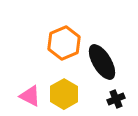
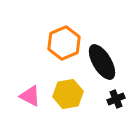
yellow hexagon: moved 4 px right; rotated 20 degrees clockwise
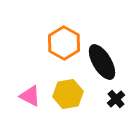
orange hexagon: rotated 8 degrees counterclockwise
black cross: rotated 18 degrees counterclockwise
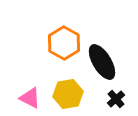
pink triangle: moved 2 px down
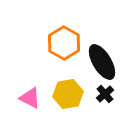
black cross: moved 11 px left, 5 px up
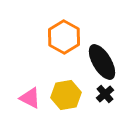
orange hexagon: moved 6 px up
yellow hexagon: moved 2 px left, 1 px down
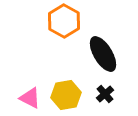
orange hexagon: moved 16 px up
black ellipse: moved 1 px right, 8 px up
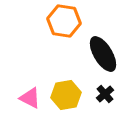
orange hexagon: rotated 20 degrees counterclockwise
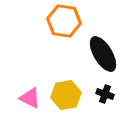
black cross: rotated 30 degrees counterclockwise
